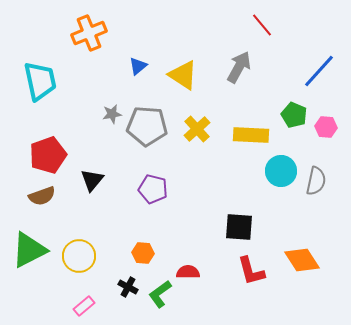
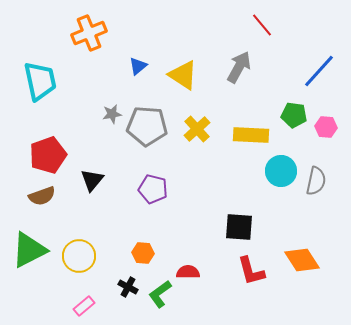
green pentagon: rotated 15 degrees counterclockwise
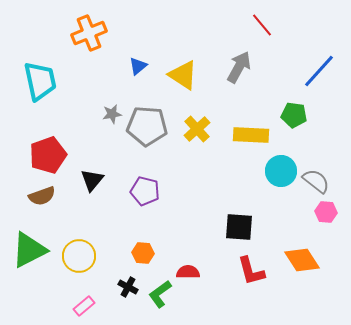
pink hexagon: moved 85 px down
gray semicircle: rotated 64 degrees counterclockwise
purple pentagon: moved 8 px left, 2 px down
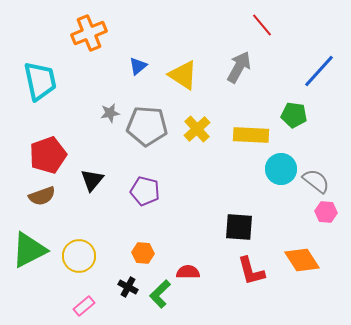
gray star: moved 2 px left, 1 px up
cyan circle: moved 2 px up
green L-shape: rotated 8 degrees counterclockwise
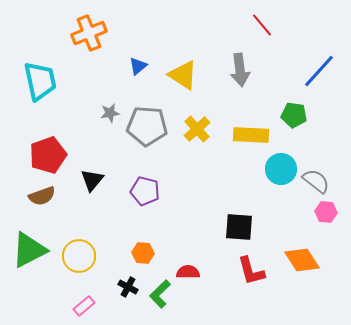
gray arrow: moved 1 px right, 3 px down; rotated 144 degrees clockwise
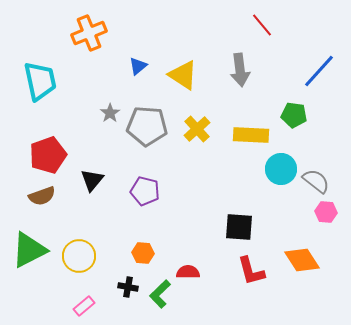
gray star: rotated 24 degrees counterclockwise
black cross: rotated 18 degrees counterclockwise
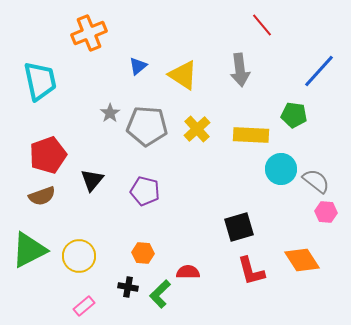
black square: rotated 20 degrees counterclockwise
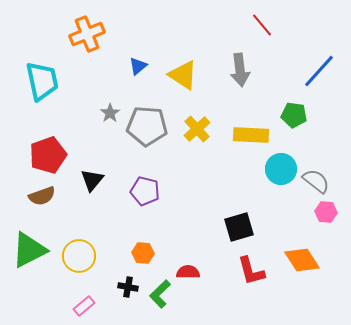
orange cross: moved 2 px left, 1 px down
cyan trapezoid: moved 2 px right
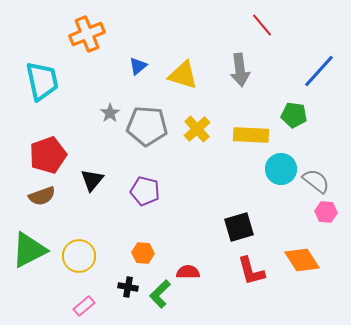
yellow triangle: rotated 16 degrees counterclockwise
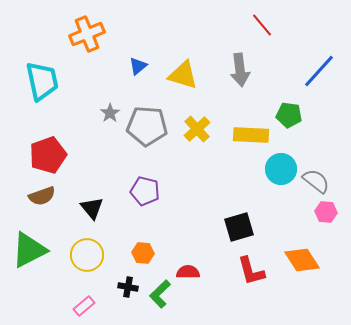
green pentagon: moved 5 px left
black triangle: moved 28 px down; rotated 20 degrees counterclockwise
yellow circle: moved 8 px right, 1 px up
